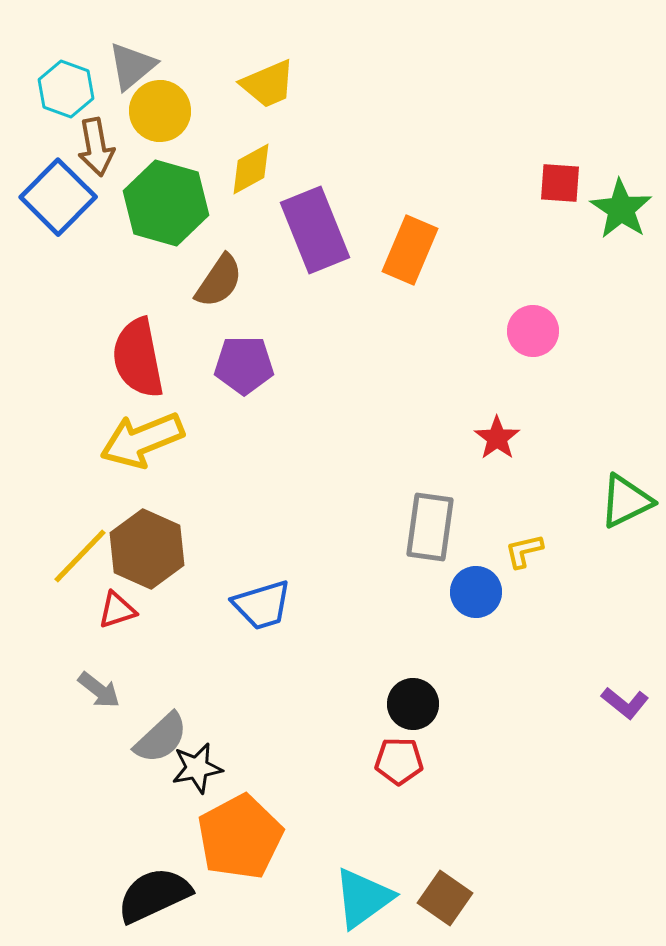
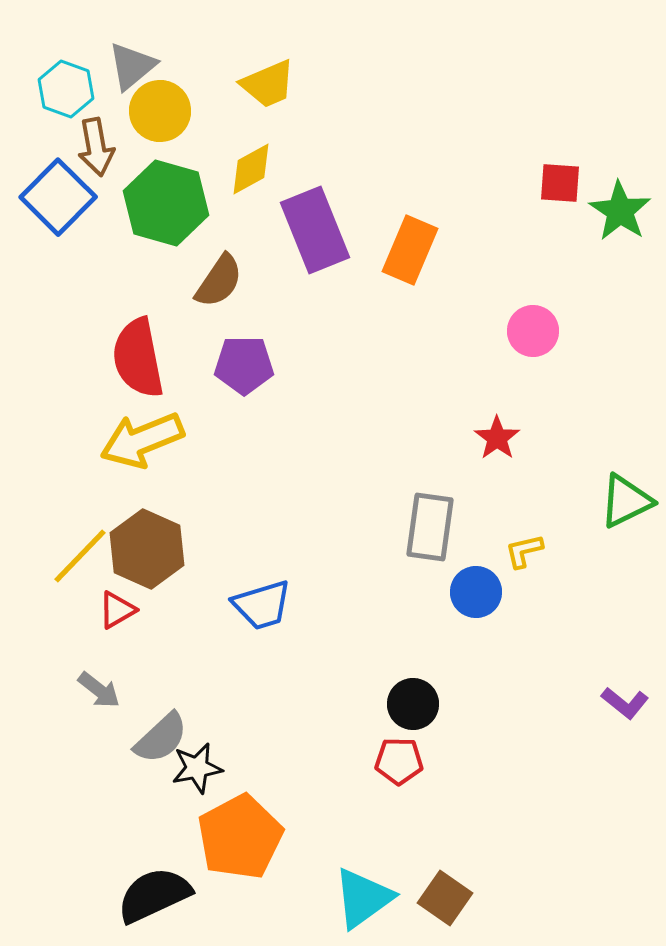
green star: moved 1 px left, 2 px down
red triangle: rotated 12 degrees counterclockwise
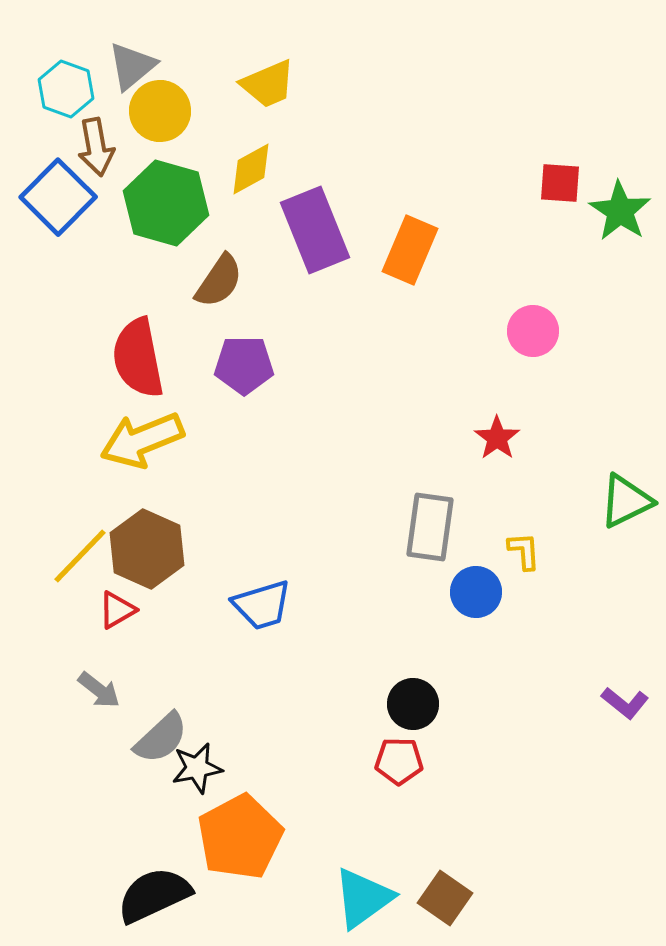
yellow L-shape: rotated 99 degrees clockwise
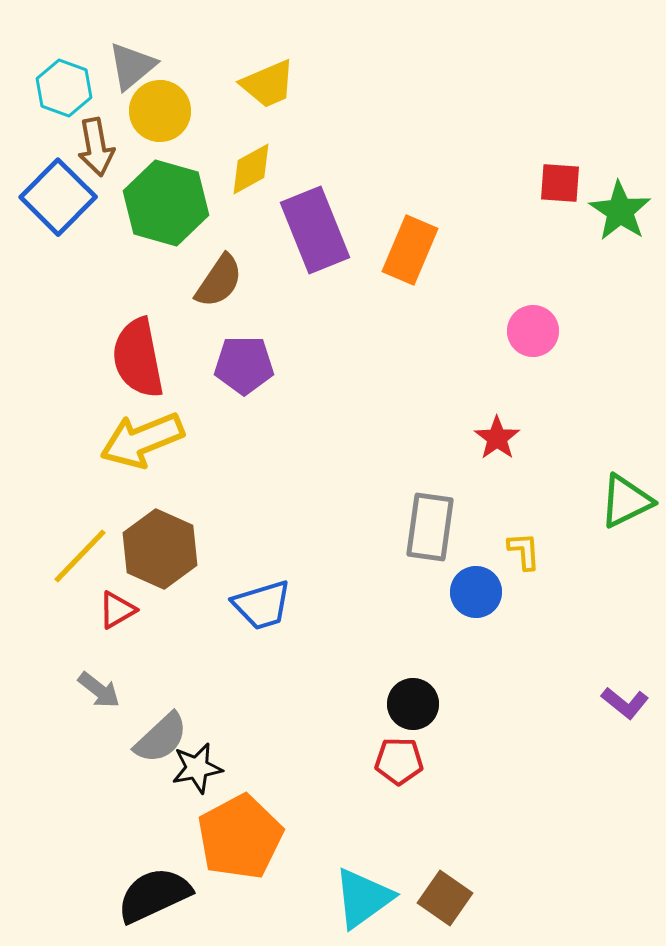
cyan hexagon: moved 2 px left, 1 px up
brown hexagon: moved 13 px right
